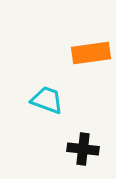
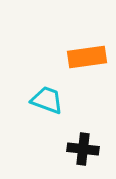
orange rectangle: moved 4 px left, 4 px down
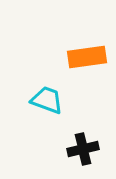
black cross: rotated 20 degrees counterclockwise
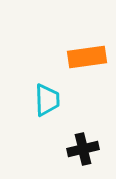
cyan trapezoid: rotated 68 degrees clockwise
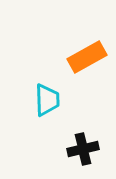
orange rectangle: rotated 21 degrees counterclockwise
